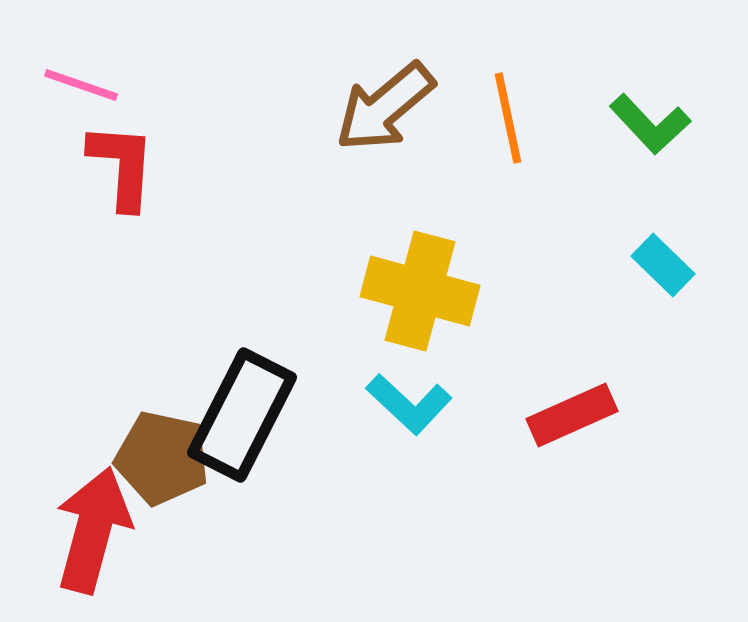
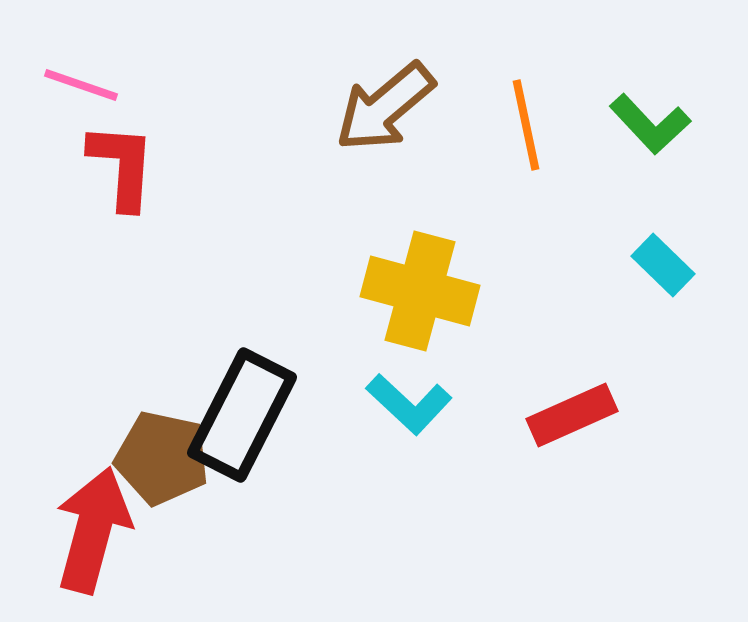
orange line: moved 18 px right, 7 px down
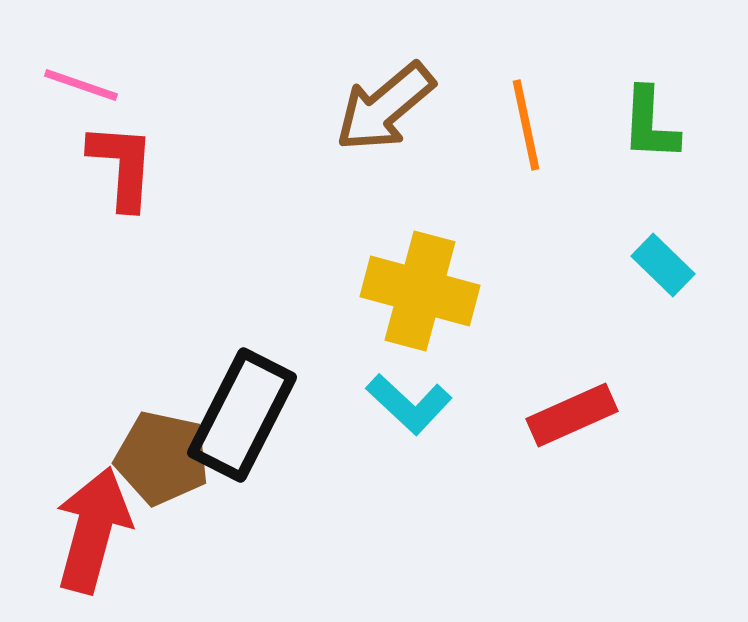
green L-shape: rotated 46 degrees clockwise
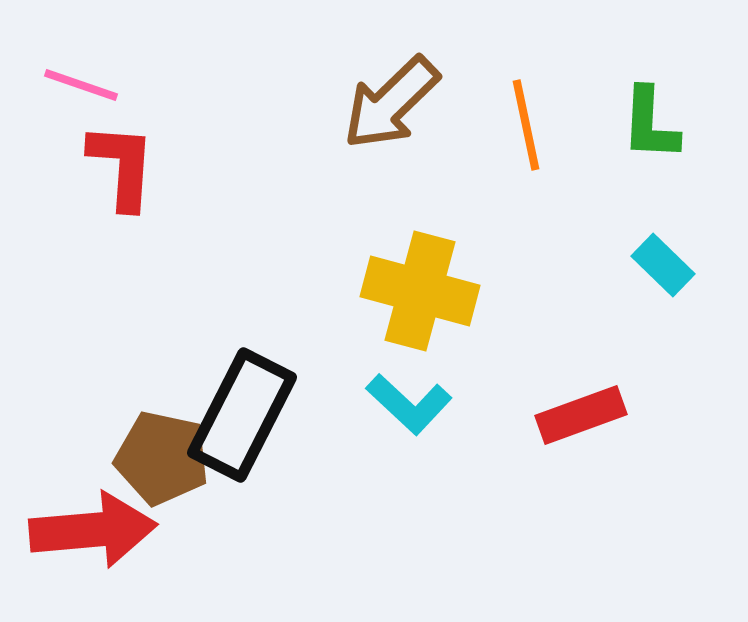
brown arrow: moved 6 px right, 4 px up; rotated 4 degrees counterclockwise
red rectangle: moved 9 px right; rotated 4 degrees clockwise
red arrow: rotated 70 degrees clockwise
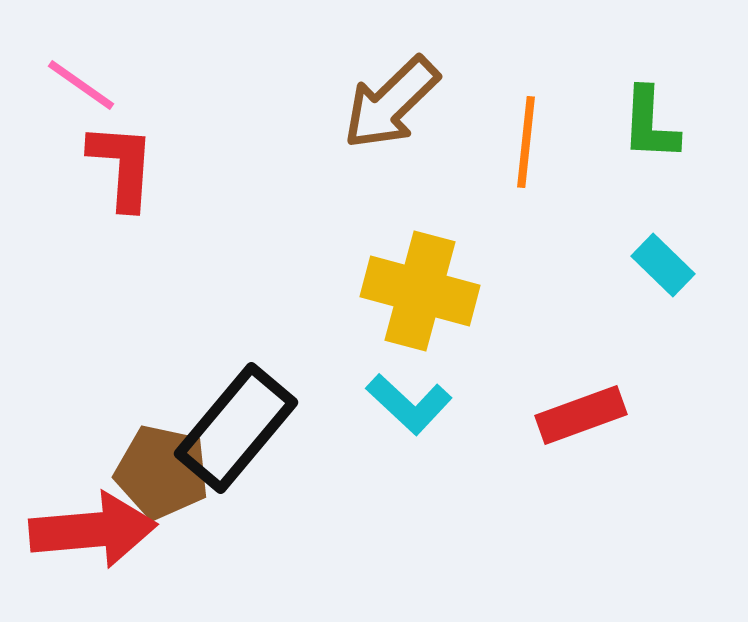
pink line: rotated 16 degrees clockwise
orange line: moved 17 px down; rotated 18 degrees clockwise
black rectangle: moved 6 px left, 13 px down; rotated 13 degrees clockwise
brown pentagon: moved 14 px down
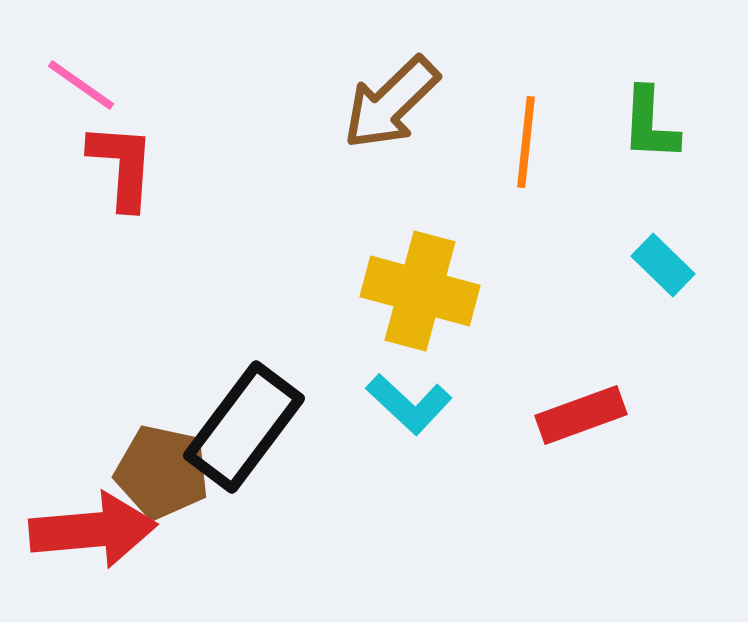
black rectangle: moved 8 px right, 1 px up; rotated 3 degrees counterclockwise
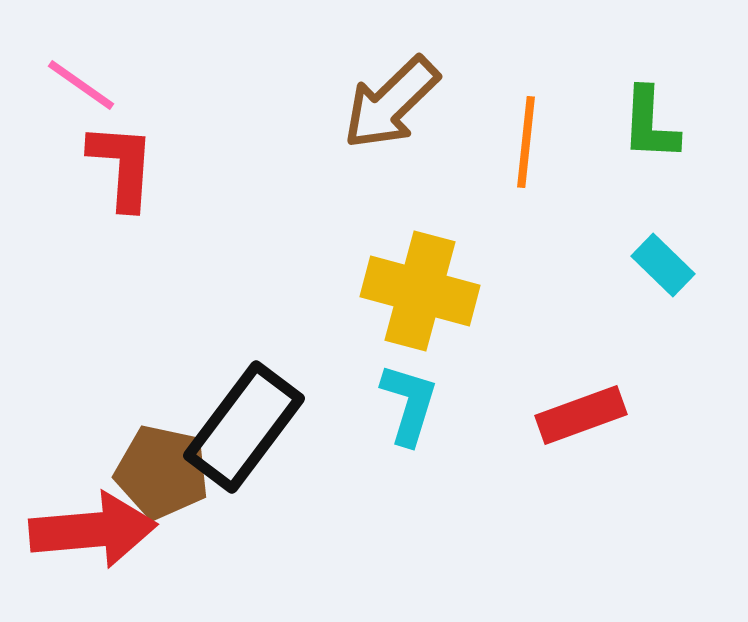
cyan L-shape: rotated 116 degrees counterclockwise
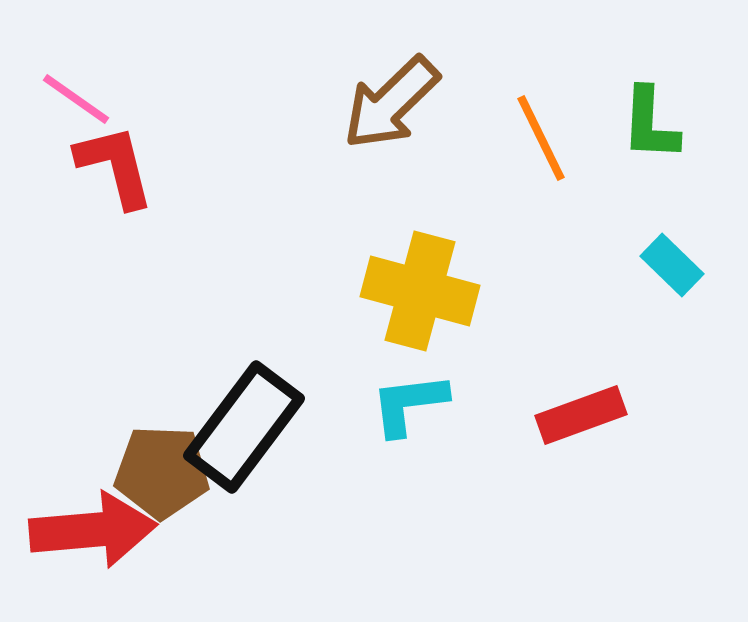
pink line: moved 5 px left, 14 px down
orange line: moved 15 px right, 4 px up; rotated 32 degrees counterclockwise
red L-shape: moved 7 px left; rotated 18 degrees counterclockwise
cyan rectangle: moved 9 px right
cyan L-shape: rotated 114 degrees counterclockwise
brown pentagon: rotated 10 degrees counterclockwise
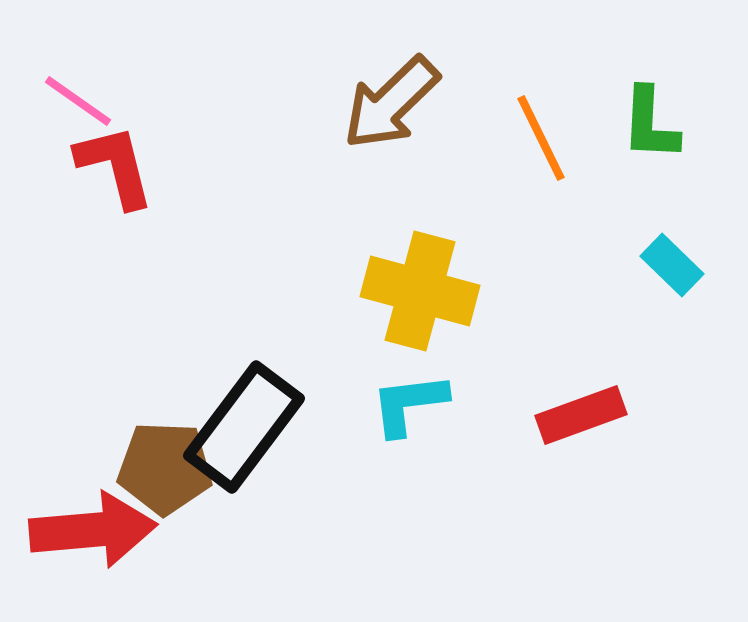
pink line: moved 2 px right, 2 px down
brown pentagon: moved 3 px right, 4 px up
